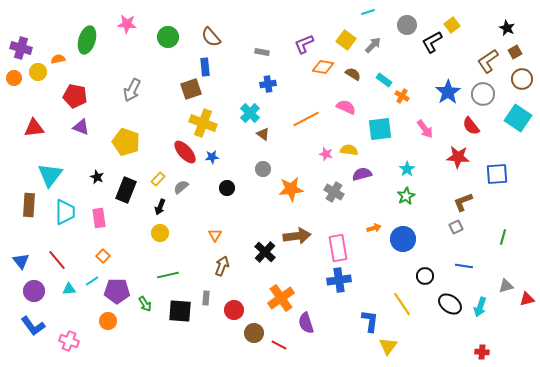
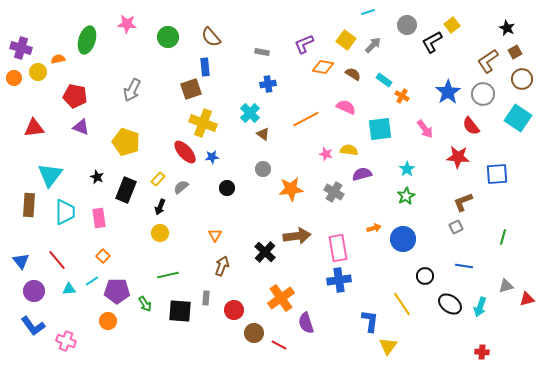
pink cross at (69, 341): moved 3 px left
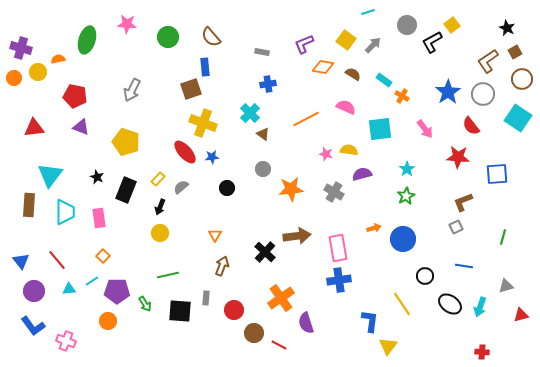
red triangle at (527, 299): moved 6 px left, 16 px down
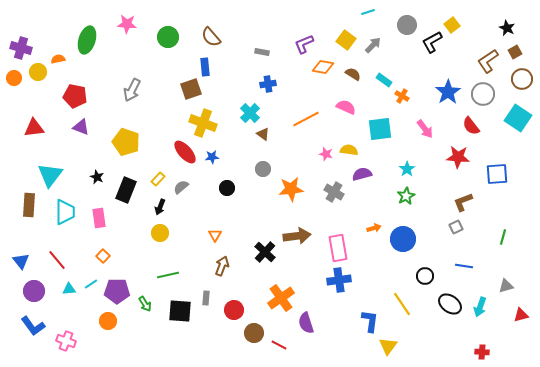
cyan line at (92, 281): moved 1 px left, 3 px down
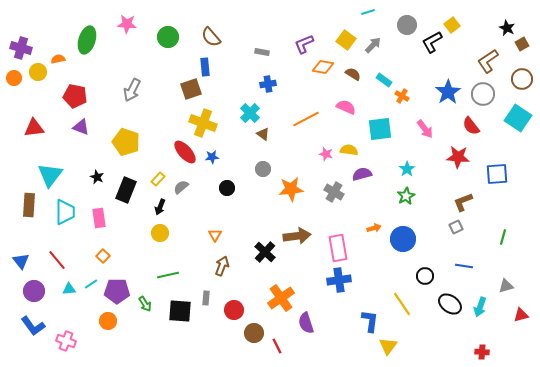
brown square at (515, 52): moved 7 px right, 8 px up
red line at (279, 345): moved 2 px left, 1 px down; rotated 35 degrees clockwise
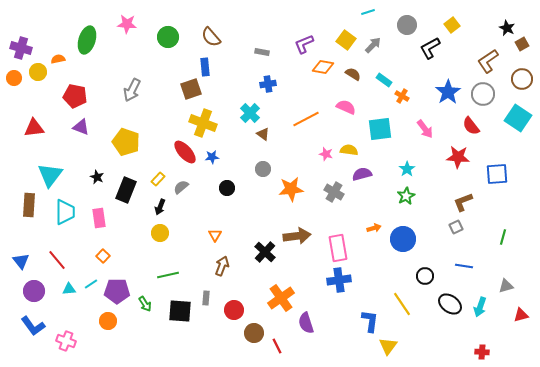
black L-shape at (432, 42): moved 2 px left, 6 px down
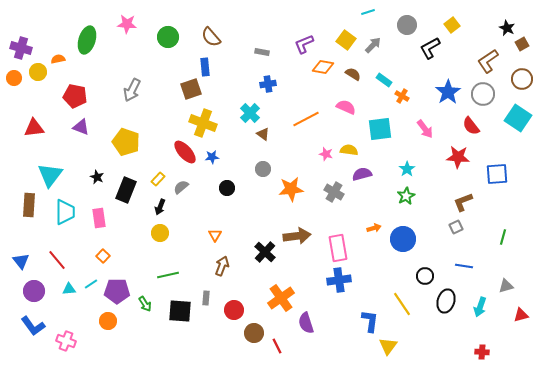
black ellipse at (450, 304): moved 4 px left, 3 px up; rotated 70 degrees clockwise
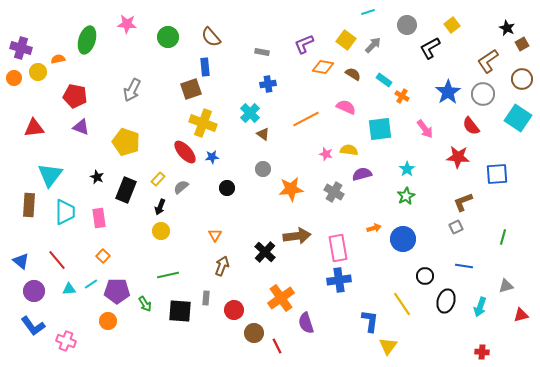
yellow circle at (160, 233): moved 1 px right, 2 px up
blue triangle at (21, 261): rotated 12 degrees counterclockwise
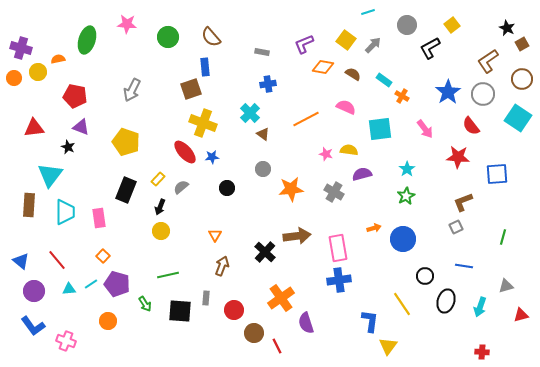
black star at (97, 177): moved 29 px left, 30 px up
purple pentagon at (117, 291): moved 7 px up; rotated 15 degrees clockwise
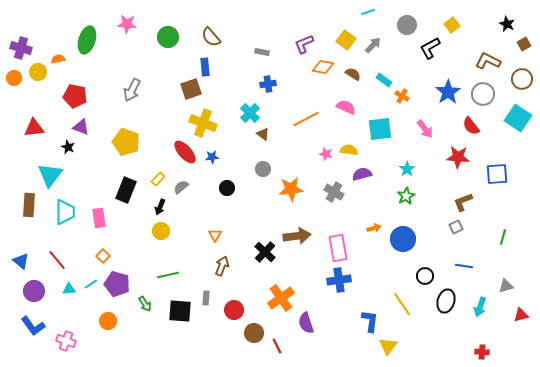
black star at (507, 28): moved 4 px up
brown square at (522, 44): moved 2 px right
brown L-shape at (488, 61): rotated 60 degrees clockwise
